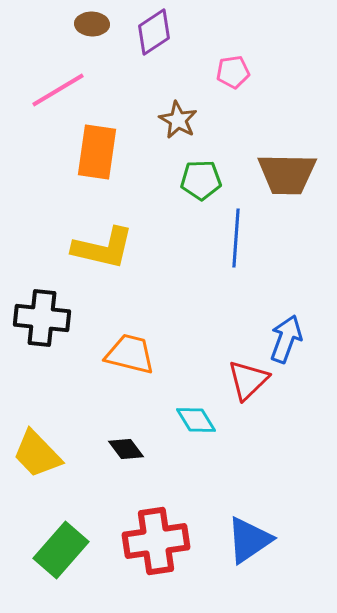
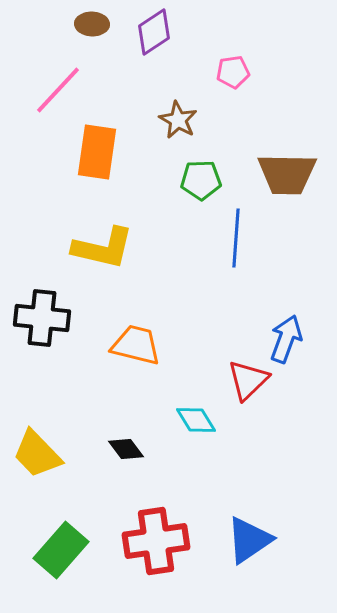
pink line: rotated 16 degrees counterclockwise
orange trapezoid: moved 6 px right, 9 px up
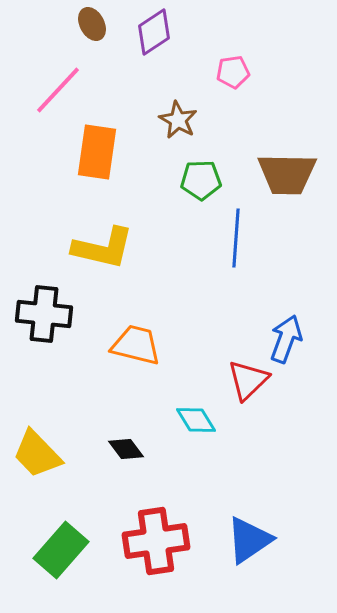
brown ellipse: rotated 60 degrees clockwise
black cross: moved 2 px right, 4 px up
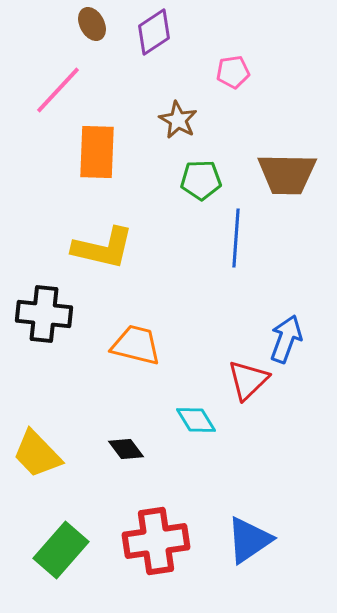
orange rectangle: rotated 6 degrees counterclockwise
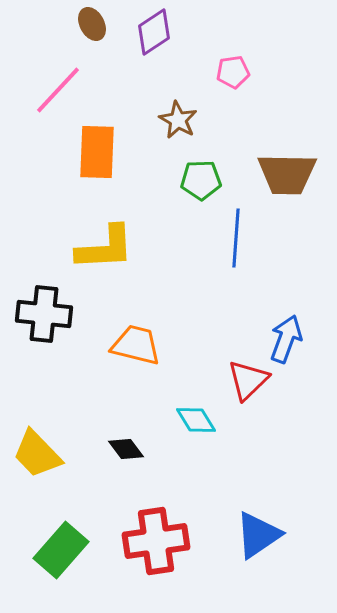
yellow L-shape: moved 2 px right; rotated 16 degrees counterclockwise
blue triangle: moved 9 px right, 5 px up
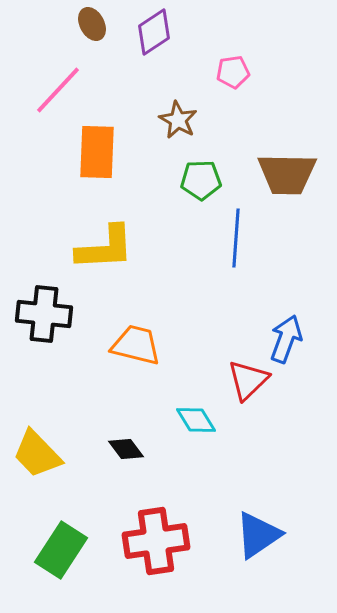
green rectangle: rotated 8 degrees counterclockwise
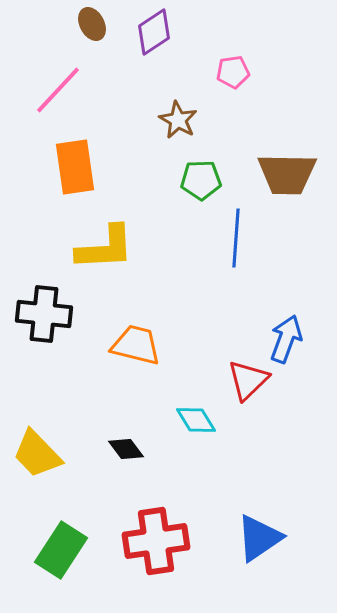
orange rectangle: moved 22 px left, 15 px down; rotated 10 degrees counterclockwise
blue triangle: moved 1 px right, 3 px down
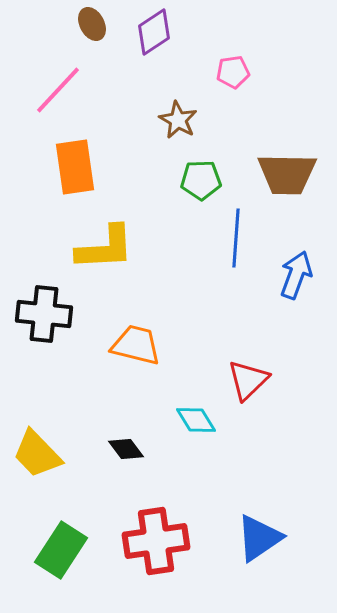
blue arrow: moved 10 px right, 64 px up
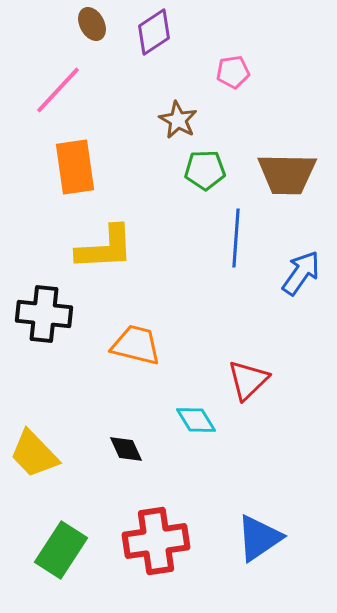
green pentagon: moved 4 px right, 10 px up
blue arrow: moved 5 px right, 2 px up; rotated 15 degrees clockwise
black diamond: rotated 12 degrees clockwise
yellow trapezoid: moved 3 px left
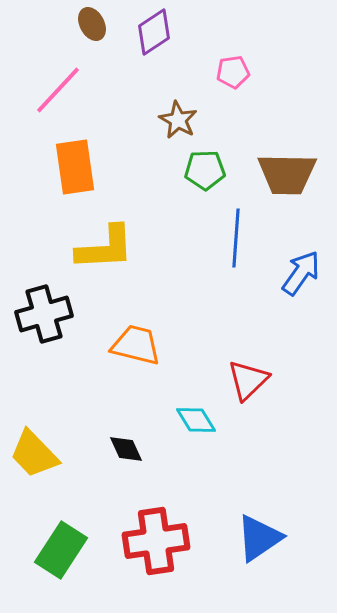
black cross: rotated 22 degrees counterclockwise
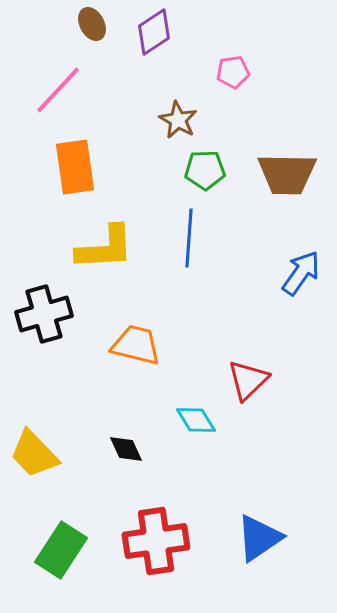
blue line: moved 47 px left
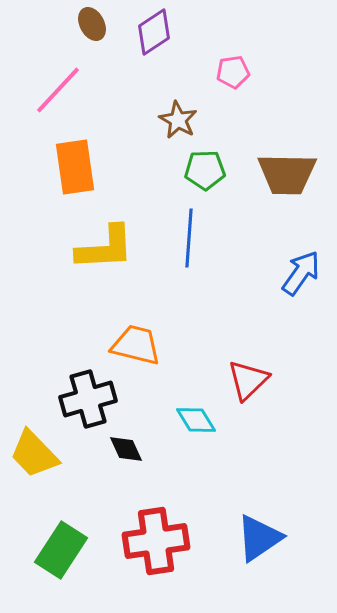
black cross: moved 44 px right, 85 px down
